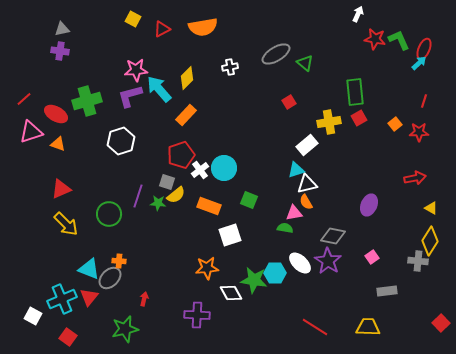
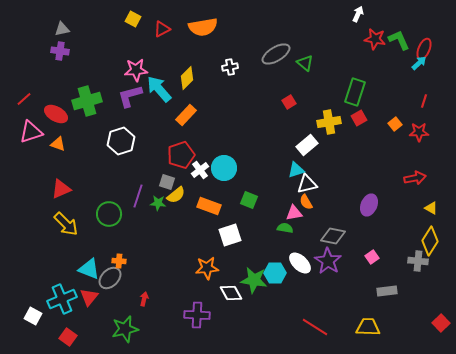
green rectangle at (355, 92): rotated 24 degrees clockwise
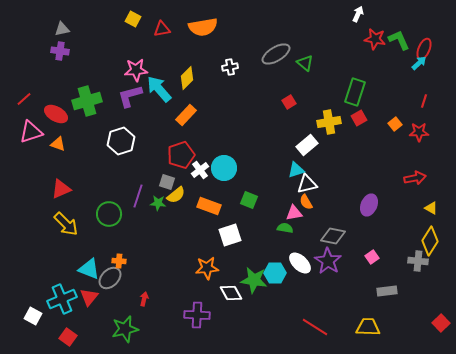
red triangle at (162, 29): rotated 18 degrees clockwise
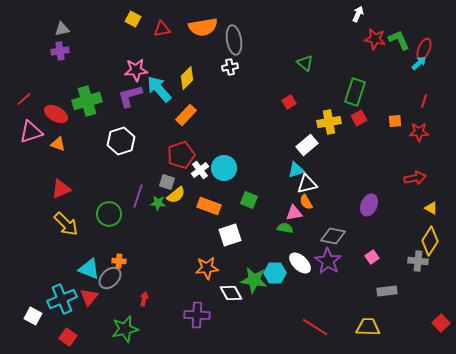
purple cross at (60, 51): rotated 18 degrees counterclockwise
gray ellipse at (276, 54): moved 42 px left, 14 px up; rotated 68 degrees counterclockwise
orange square at (395, 124): moved 3 px up; rotated 32 degrees clockwise
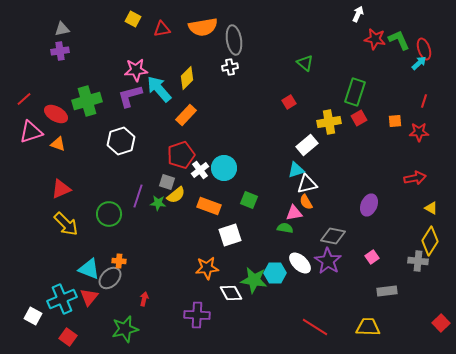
red ellipse at (424, 49): rotated 40 degrees counterclockwise
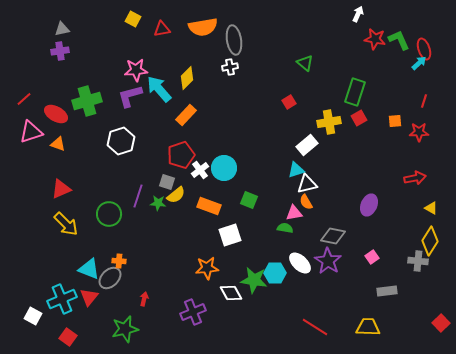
purple cross at (197, 315): moved 4 px left, 3 px up; rotated 25 degrees counterclockwise
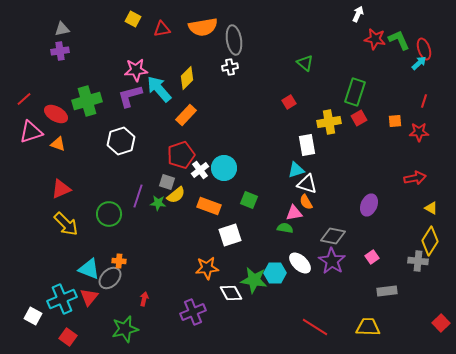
white rectangle at (307, 145): rotated 60 degrees counterclockwise
white triangle at (307, 184): rotated 30 degrees clockwise
purple star at (328, 261): moved 4 px right
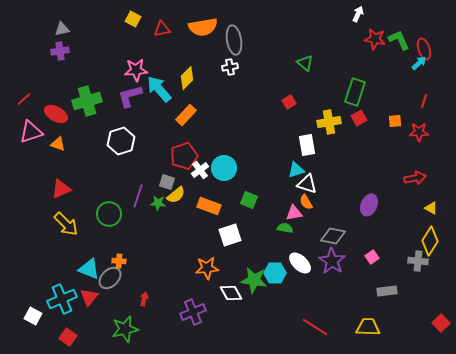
red pentagon at (181, 155): moved 3 px right, 1 px down
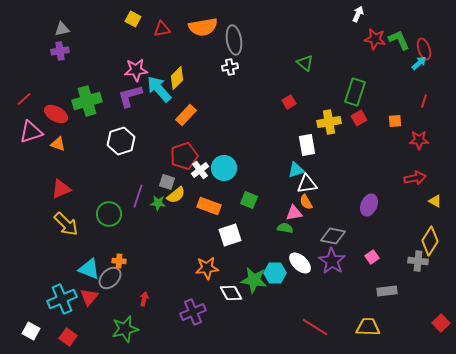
yellow diamond at (187, 78): moved 10 px left
red star at (419, 132): moved 8 px down
white triangle at (307, 184): rotated 25 degrees counterclockwise
yellow triangle at (431, 208): moved 4 px right, 7 px up
white square at (33, 316): moved 2 px left, 15 px down
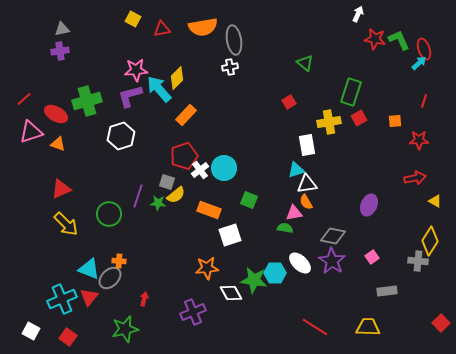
green rectangle at (355, 92): moved 4 px left
white hexagon at (121, 141): moved 5 px up
orange rectangle at (209, 206): moved 4 px down
